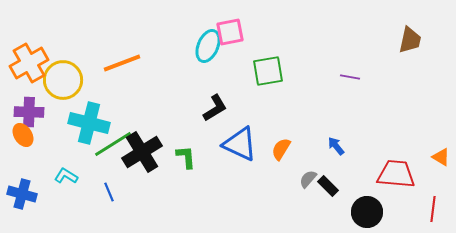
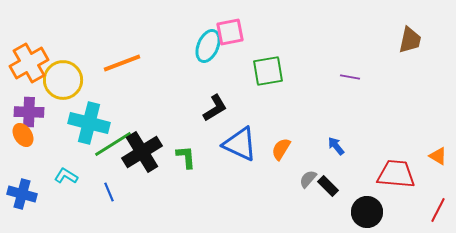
orange triangle: moved 3 px left, 1 px up
red line: moved 5 px right, 1 px down; rotated 20 degrees clockwise
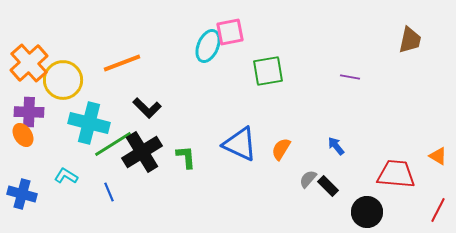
orange cross: rotated 12 degrees counterclockwise
black L-shape: moved 68 px left; rotated 76 degrees clockwise
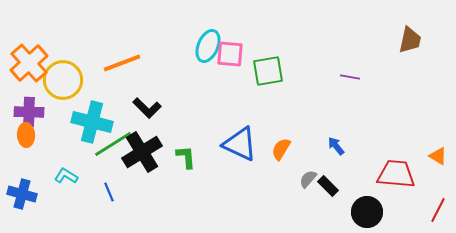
pink square: moved 22 px down; rotated 16 degrees clockwise
cyan cross: moved 3 px right, 1 px up
orange ellipse: moved 3 px right; rotated 30 degrees clockwise
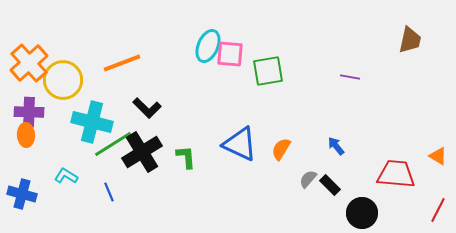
black rectangle: moved 2 px right, 1 px up
black circle: moved 5 px left, 1 px down
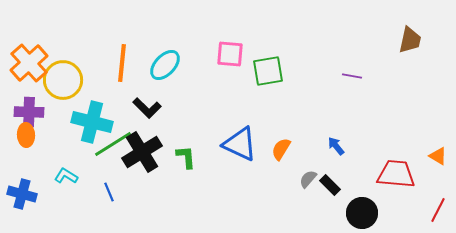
cyan ellipse: moved 43 px left, 19 px down; rotated 20 degrees clockwise
orange line: rotated 63 degrees counterclockwise
purple line: moved 2 px right, 1 px up
